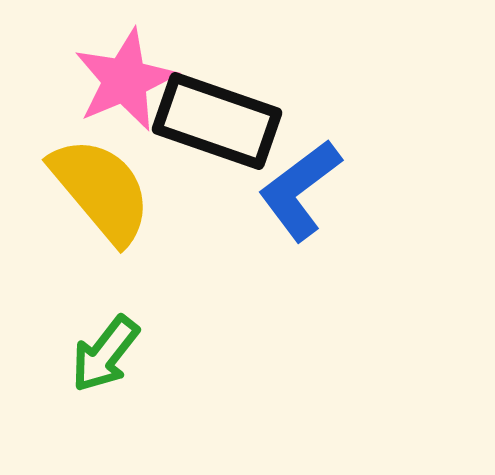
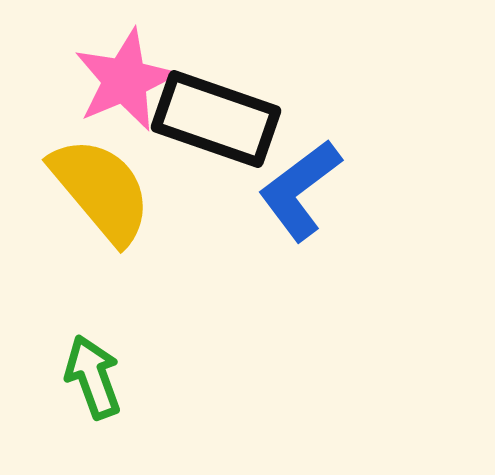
black rectangle: moved 1 px left, 2 px up
green arrow: moved 12 px left, 23 px down; rotated 122 degrees clockwise
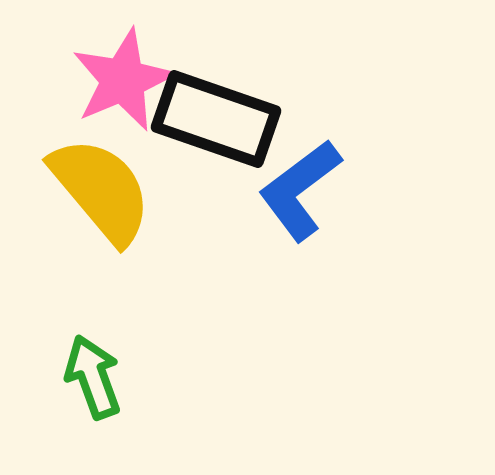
pink star: moved 2 px left
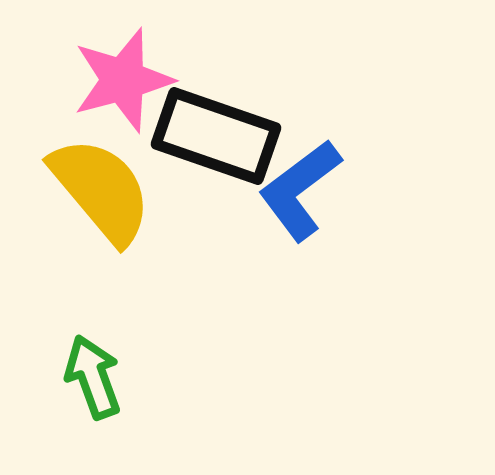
pink star: rotated 8 degrees clockwise
black rectangle: moved 17 px down
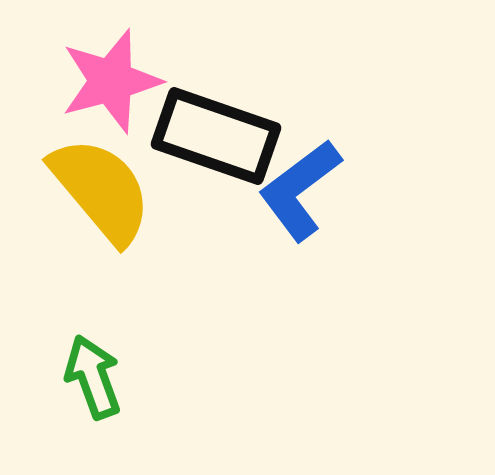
pink star: moved 12 px left, 1 px down
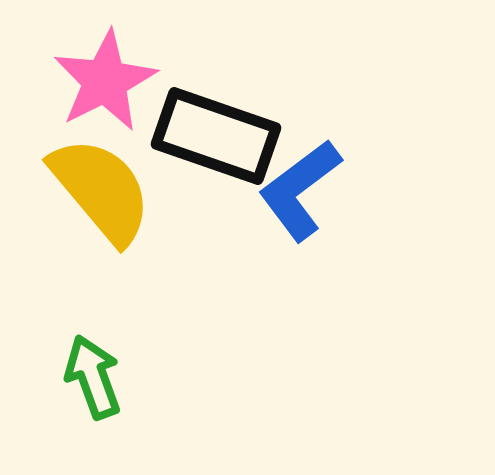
pink star: moved 6 px left; rotated 12 degrees counterclockwise
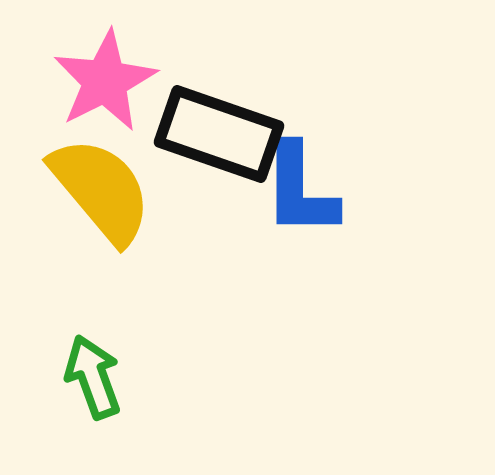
black rectangle: moved 3 px right, 2 px up
blue L-shape: rotated 53 degrees counterclockwise
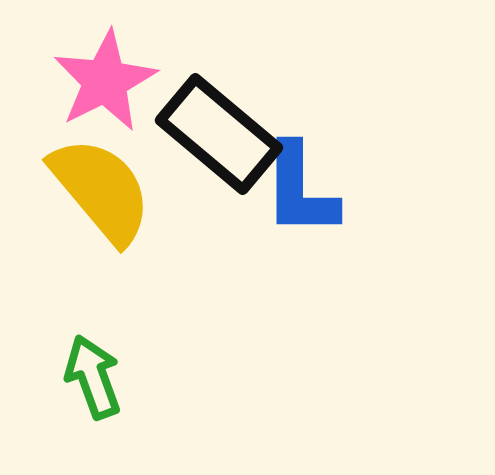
black rectangle: rotated 21 degrees clockwise
